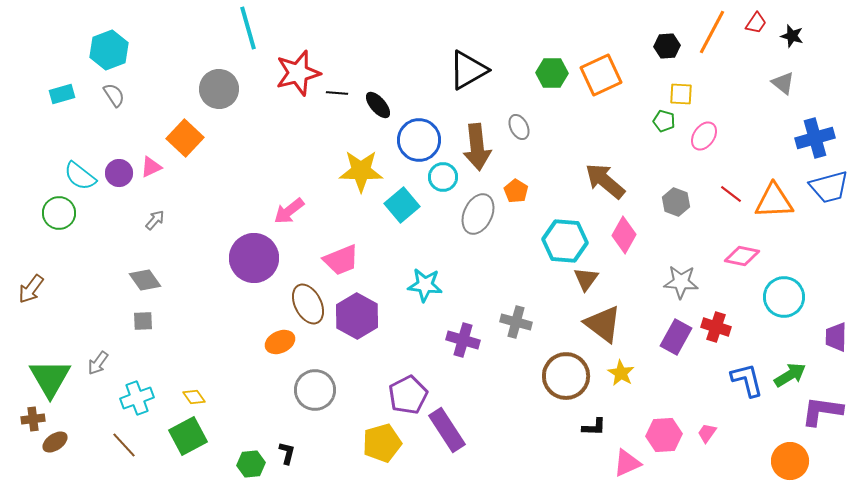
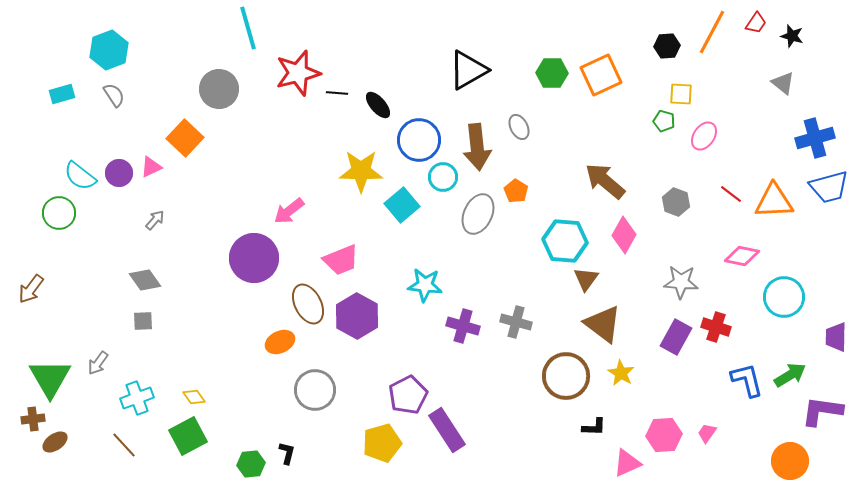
purple cross at (463, 340): moved 14 px up
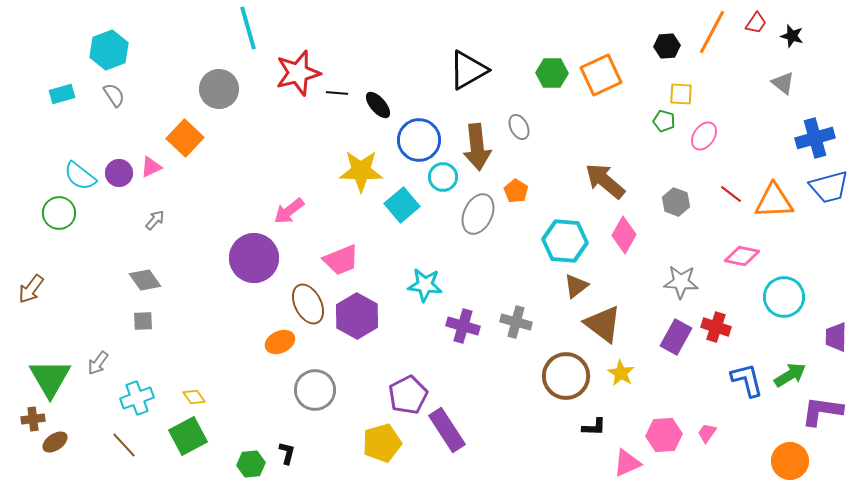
brown triangle at (586, 279): moved 10 px left, 7 px down; rotated 16 degrees clockwise
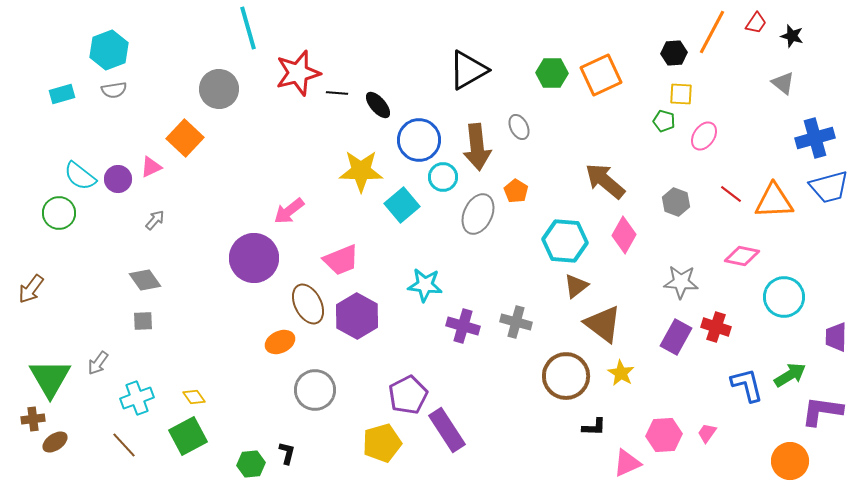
black hexagon at (667, 46): moved 7 px right, 7 px down
gray semicircle at (114, 95): moved 5 px up; rotated 115 degrees clockwise
purple circle at (119, 173): moved 1 px left, 6 px down
blue L-shape at (747, 380): moved 5 px down
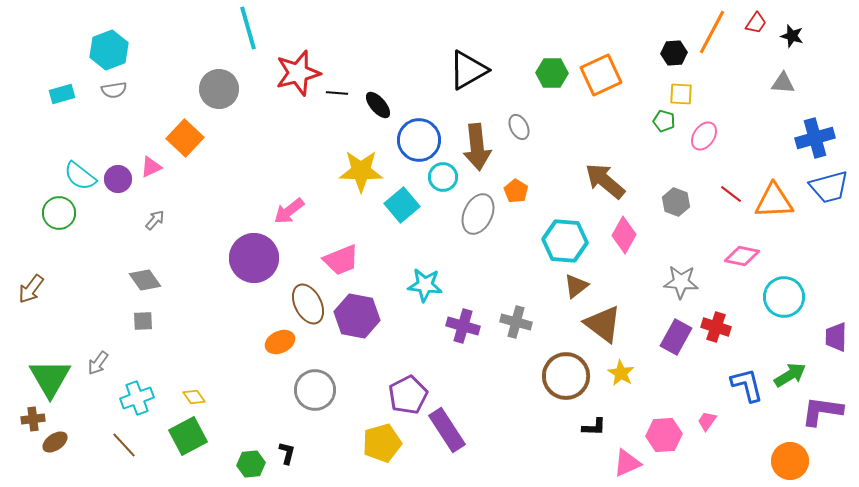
gray triangle at (783, 83): rotated 35 degrees counterclockwise
purple hexagon at (357, 316): rotated 18 degrees counterclockwise
pink trapezoid at (707, 433): moved 12 px up
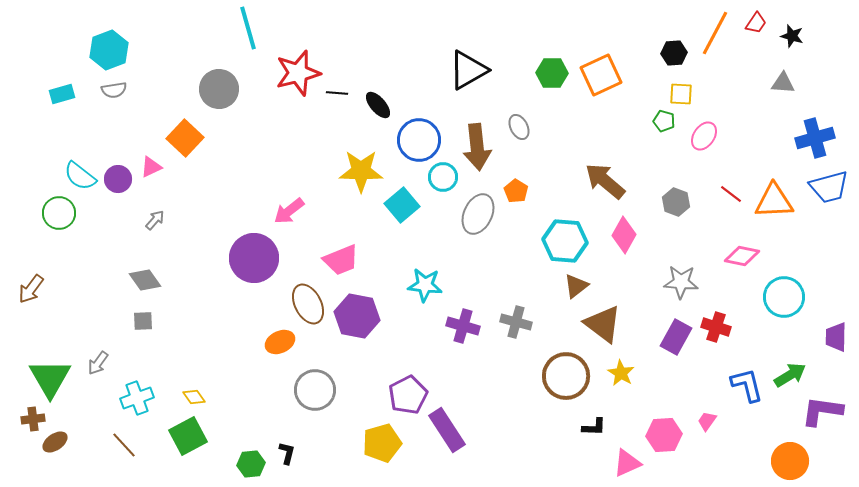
orange line at (712, 32): moved 3 px right, 1 px down
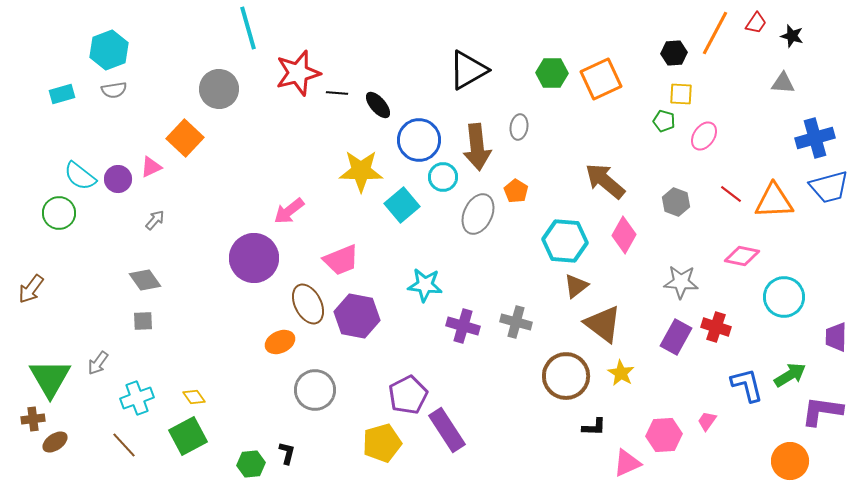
orange square at (601, 75): moved 4 px down
gray ellipse at (519, 127): rotated 35 degrees clockwise
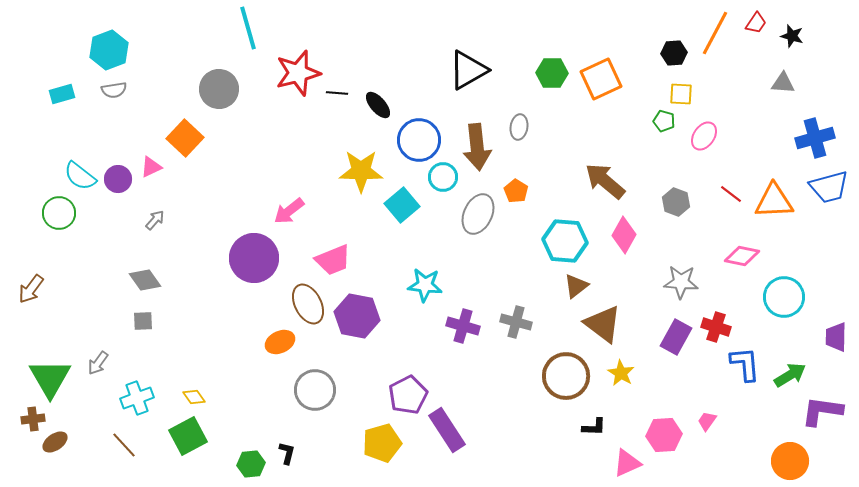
pink trapezoid at (341, 260): moved 8 px left
blue L-shape at (747, 385): moved 2 px left, 21 px up; rotated 9 degrees clockwise
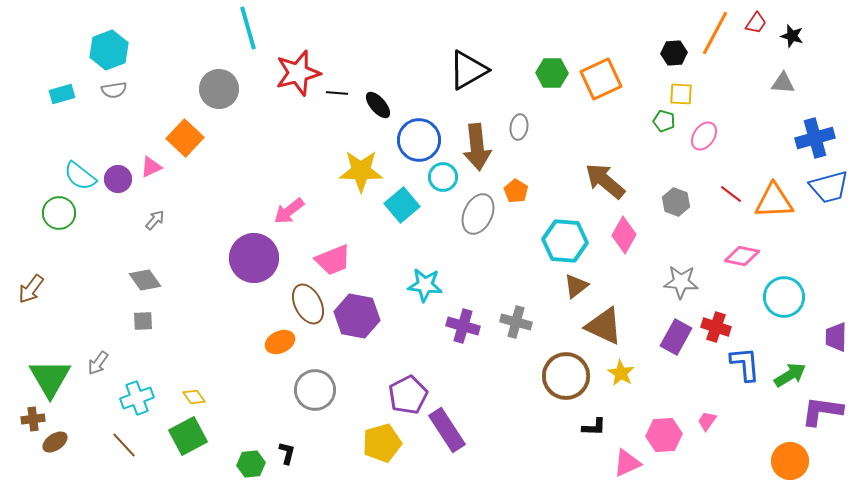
brown triangle at (603, 324): moved 1 px right, 2 px down; rotated 12 degrees counterclockwise
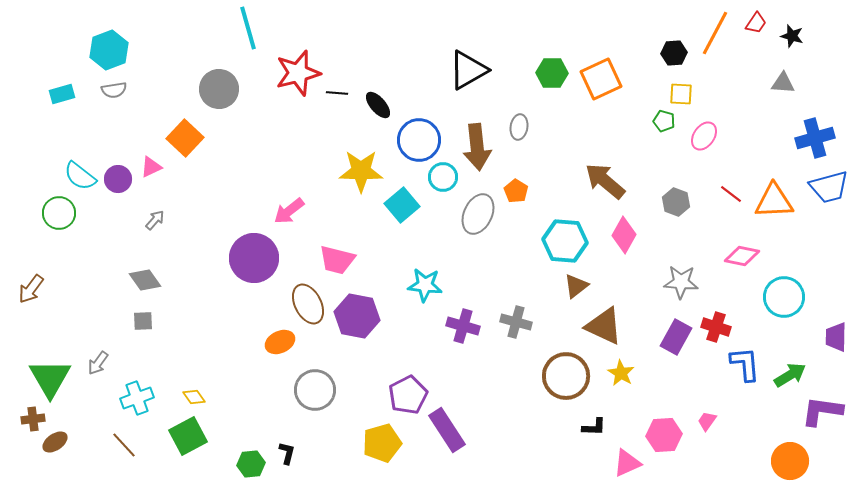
pink trapezoid at (333, 260): moved 4 px right; rotated 36 degrees clockwise
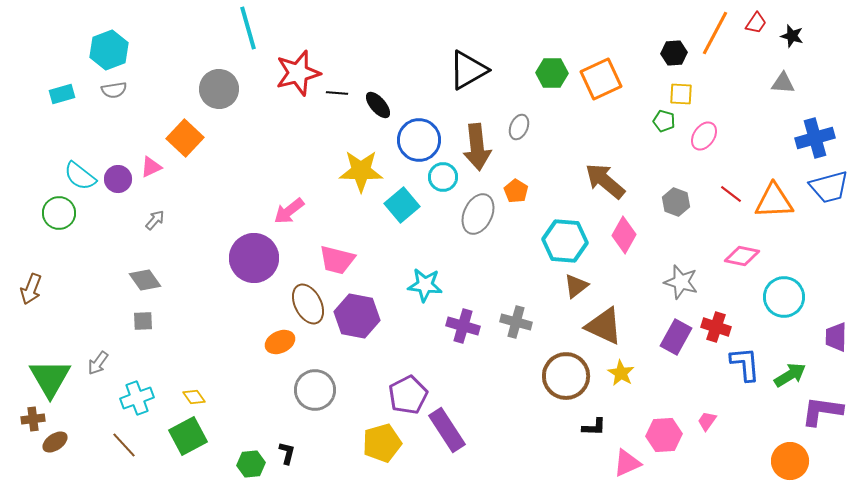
gray ellipse at (519, 127): rotated 15 degrees clockwise
gray star at (681, 282): rotated 12 degrees clockwise
brown arrow at (31, 289): rotated 16 degrees counterclockwise
